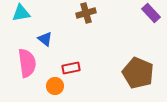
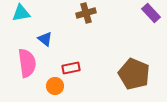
brown pentagon: moved 4 px left, 1 px down
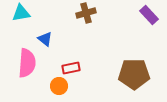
purple rectangle: moved 2 px left, 2 px down
pink semicircle: rotated 12 degrees clockwise
brown pentagon: rotated 24 degrees counterclockwise
orange circle: moved 4 px right
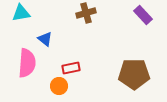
purple rectangle: moved 6 px left
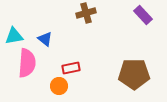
cyan triangle: moved 7 px left, 23 px down
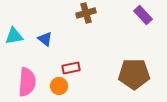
pink semicircle: moved 19 px down
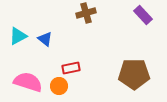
cyan triangle: moved 4 px right; rotated 18 degrees counterclockwise
pink semicircle: moved 1 px right; rotated 76 degrees counterclockwise
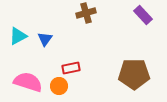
blue triangle: rotated 28 degrees clockwise
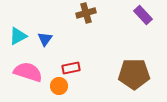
pink semicircle: moved 10 px up
